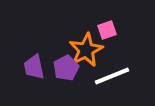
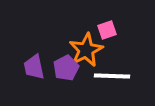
white line: rotated 24 degrees clockwise
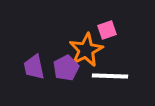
white line: moved 2 px left
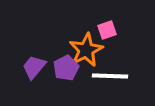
purple trapezoid: rotated 52 degrees clockwise
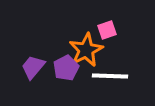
purple trapezoid: moved 1 px left
